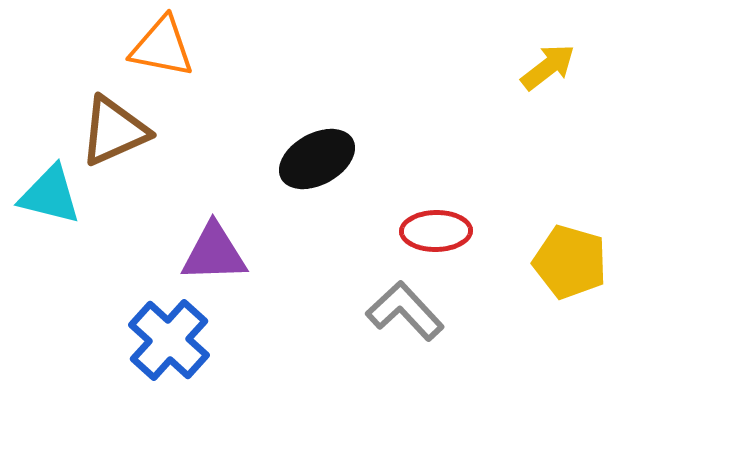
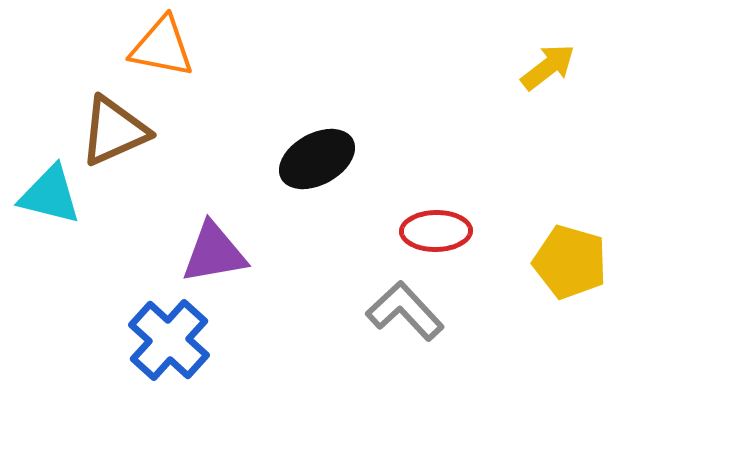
purple triangle: rotated 8 degrees counterclockwise
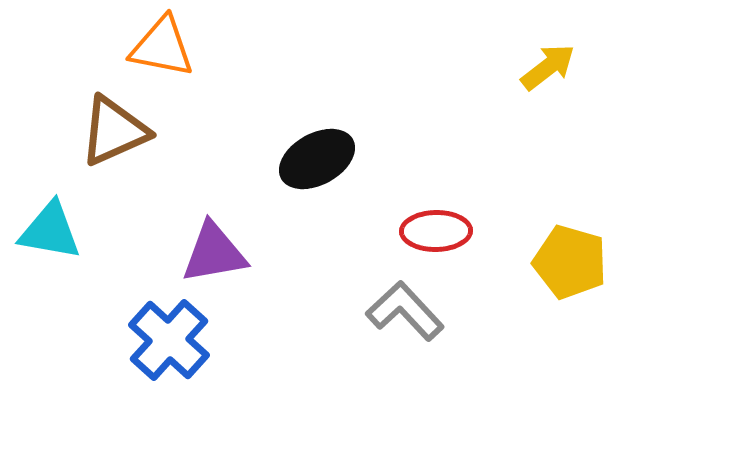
cyan triangle: moved 36 px down; rotated 4 degrees counterclockwise
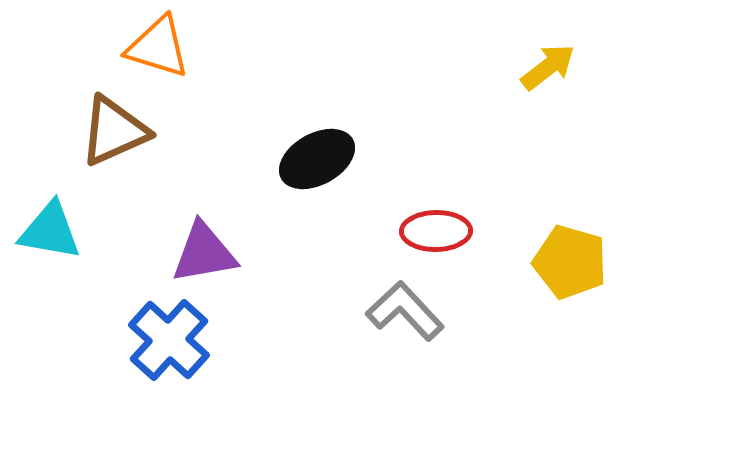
orange triangle: moved 4 px left; rotated 6 degrees clockwise
purple triangle: moved 10 px left
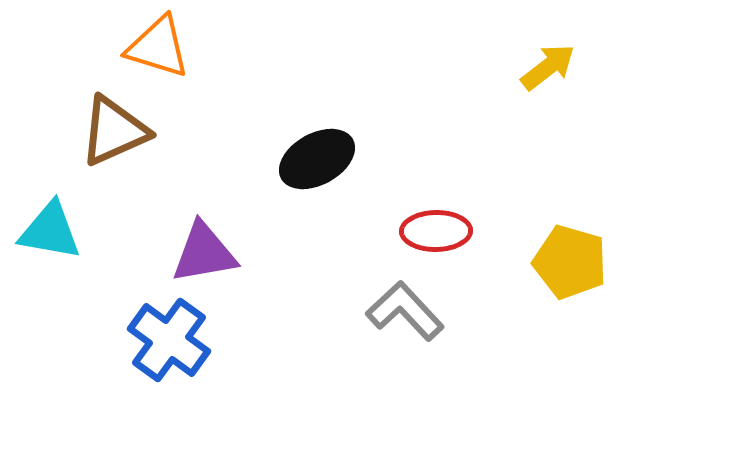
blue cross: rotated 6 degrees counterclockwise
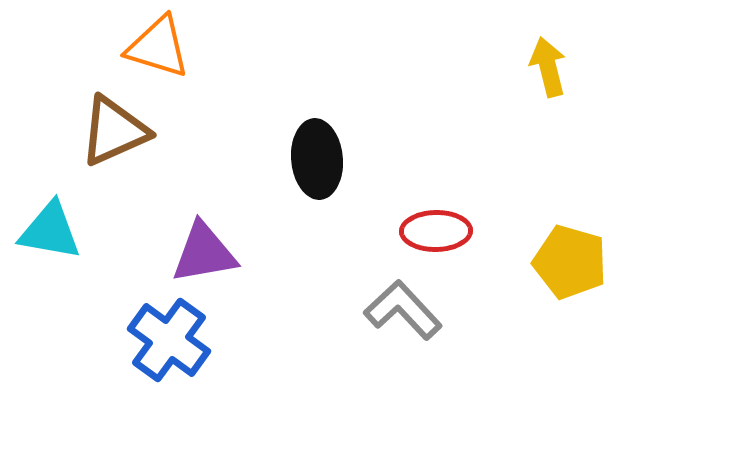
yellow arrow: rotated 66 degrees counterclockwise
black ellipse: rotated 66 degrees counterclockwise
gray L-shape: moved 2 px left, 1 px up
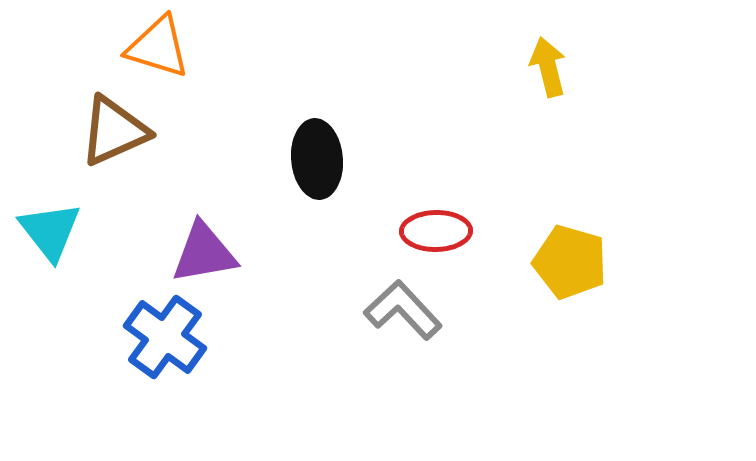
cyan triangle: rotated 42 degrees clockwise
blue cross: moved 4 px left, 3 px up
